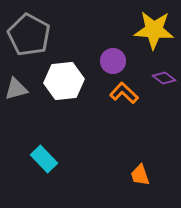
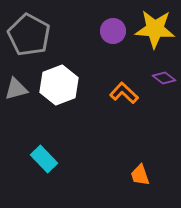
yellow star: moved 1 px right, 1 px up
purple circle: moved 30 px up
white hexagon: moved 5 px left, 4 px down; rotated 15 degrees counterclockwise
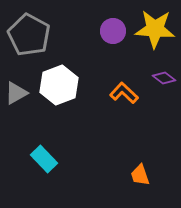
gray triangle: moved 4 px down; rotated 15 degrees counterclockwise
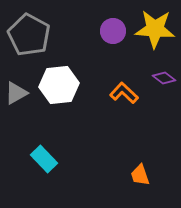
white hexagon: rotated 15 degrees clockwise
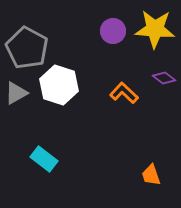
gray pentagon: moved 2 px left, 13 px down
white hexagon: rotated 24 degrees clockwise
cyan rectangle: rotated 8 degrees counterclockwise
orange trapezoid: moved 11 px right
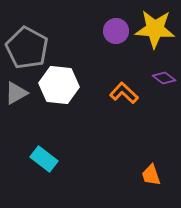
purple circle: moved 3 px right
white hexagon: rotated 12 degrees counterclockwise
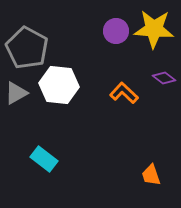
yellow star: moved 1 px left
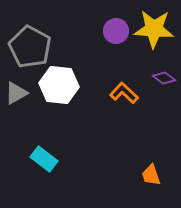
gray pentagon: moved 3 px right, 1 px up
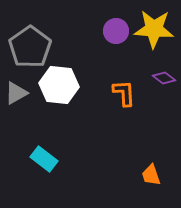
gray pentagon: rotated 9 degrees clockwise
orange L-shape: rotated 44 degrees clockwise
